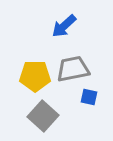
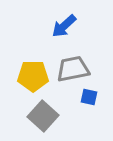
yellow pentagon: moved 2 px left
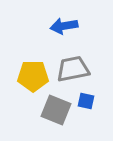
blue arrow: rotated 32 degrees clockwise
blue square: moved 3 px left, 4 px down
gray square: moved 13 px right, 6 px up; rotated 20 degrees counterclockwise
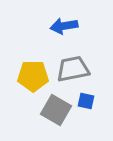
gray square: rotated 8 degrees clockwise
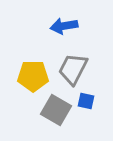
gray trapezoid: rotated 52 degrees counterclockwise
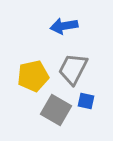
yellow pentagon: rotated 12 degrees counterclockwise
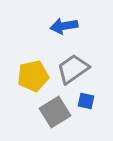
gray trapezoid: rotated 28 degrees clockwise
gray square: moved 1 px left, 2 px down; rotated 28 degrees clockwise
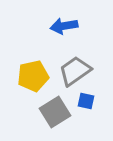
gray trapezoid: moved 2 px right, 2 px down
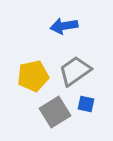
blue square: moved 3 px down
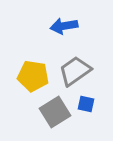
yellow pentagon: rotated 20 degrees clockwise
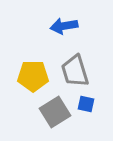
gray trapezoid: rotated 72 degrees counterclockwise
yellow pentagon: rotated 8 degrees counterclockwise
